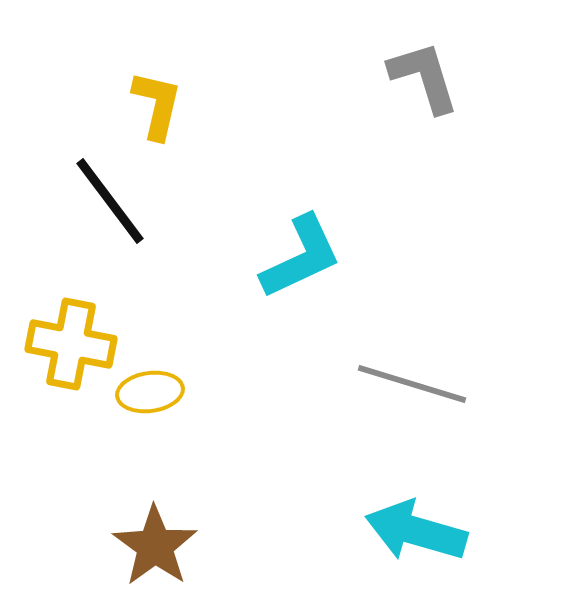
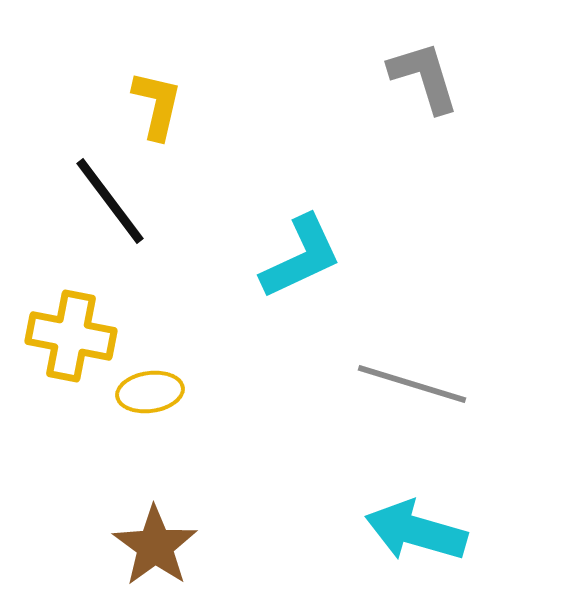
yellow cross: moved 8 px up
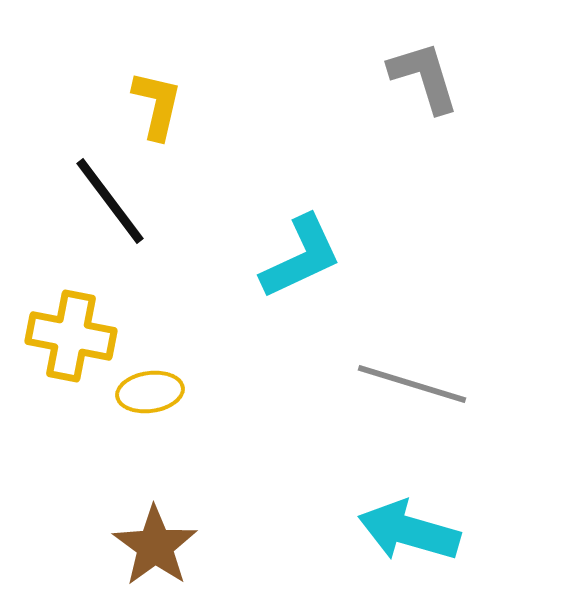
cyan arrow: moved 7 px left
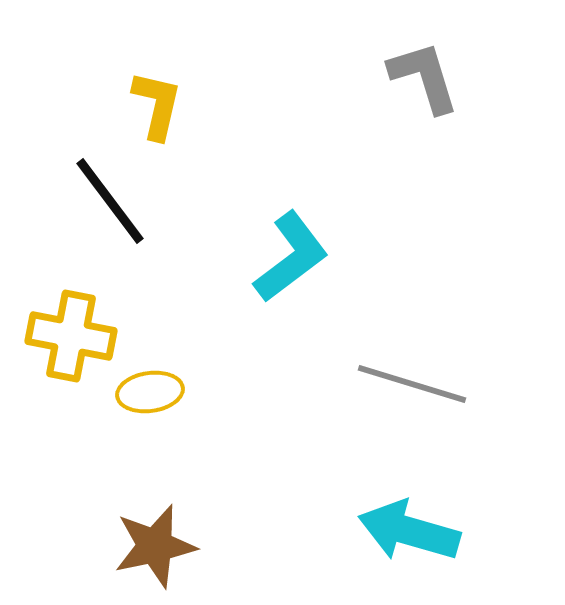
cyan L-shape: moved 10 px left; rotated 12 degrees counterclockwise
brown star: rotated 24 degrees clockwise
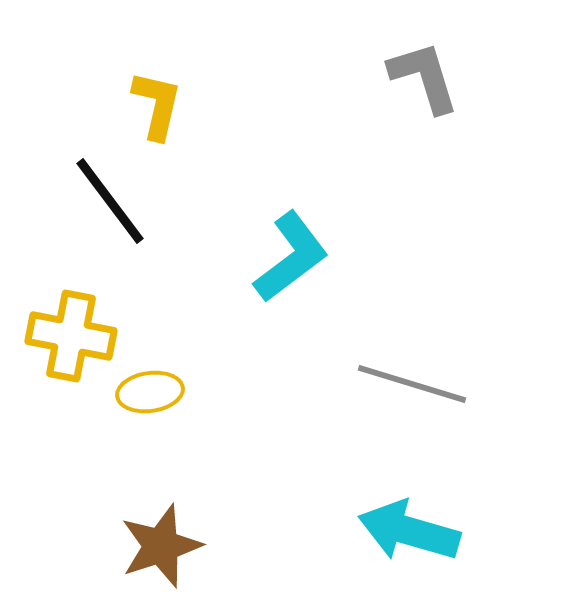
brown star: moved 6 px right; rotated 6 degrees counterclockwise
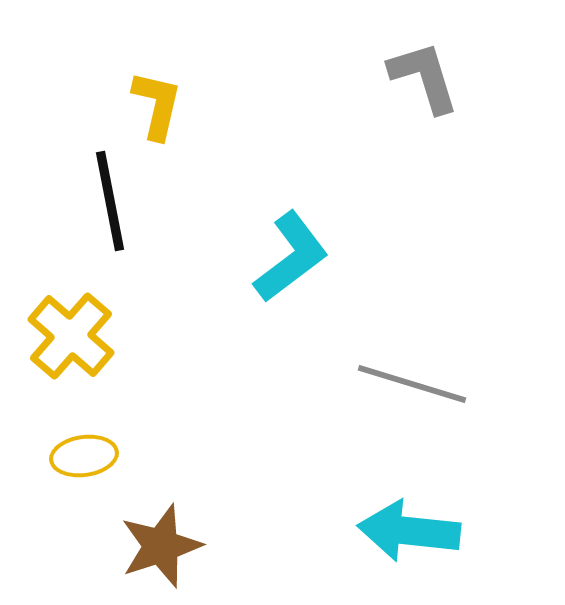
black line: rotated 26 degrees clockwise
yellow cross: rotated 30 degrees clockwise
yellow ellipse: moved 66 px left, 64 px down
cyan arrow: rotated 10 degrees counterclockwise
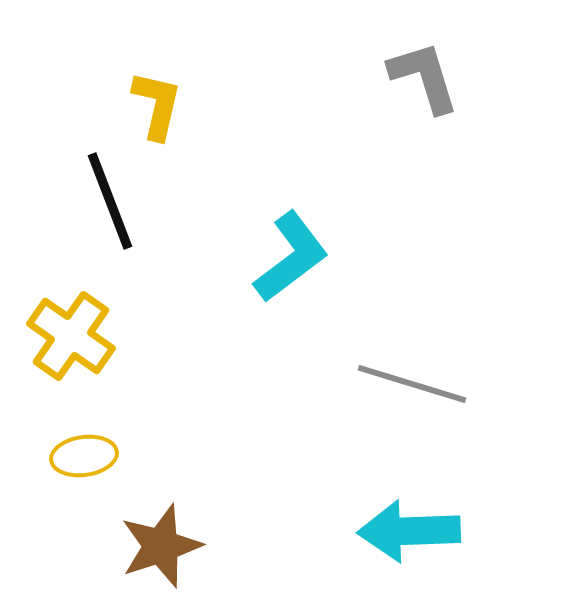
black line: rotated 10 degrees counterclockwise
yellow cross: rotated 6 degrees counterclockwise
cyan arrow: rotated 8 degrees counterclockwise
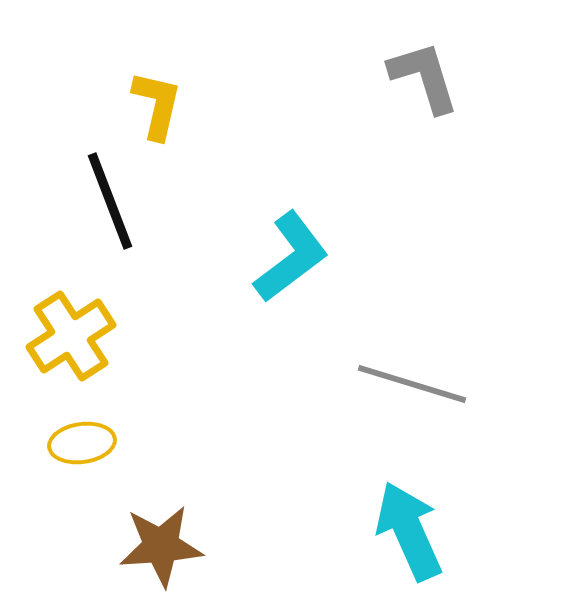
yellow cross: rotated 22 degrees clockwise
yellow ellipse: moved 2 px left, 13 px up
cyan arrow: rotated 68 degrees clockwise
brown star: rotated 14 degrees clockwise
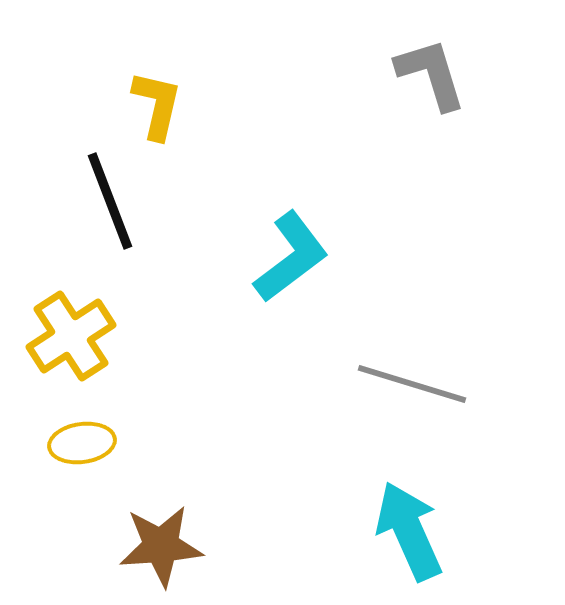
gray L-shape: moved 7 px right, 3 px up
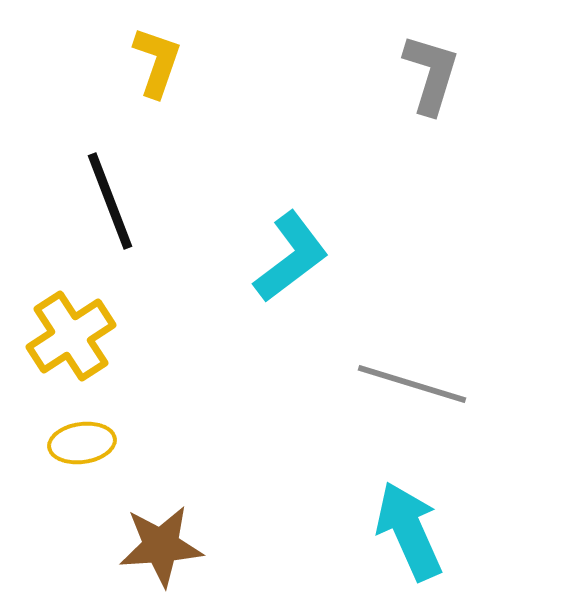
gray L-shape: rotated 34 degrees clockwise
yellow L-shape: moved 43 px up; rotated 6 degrees clockwise
